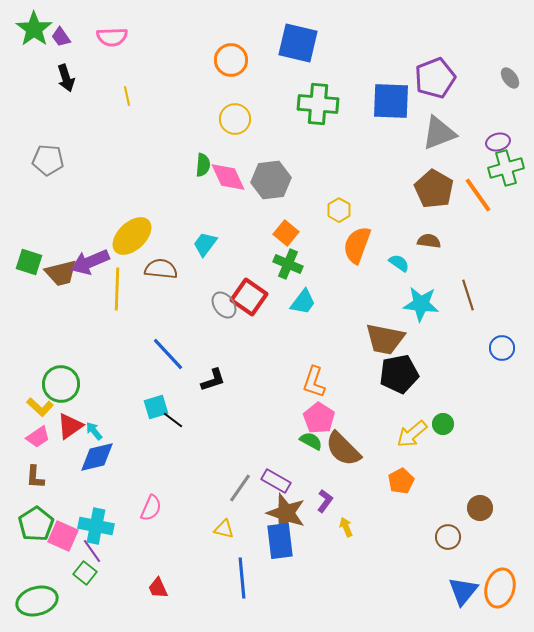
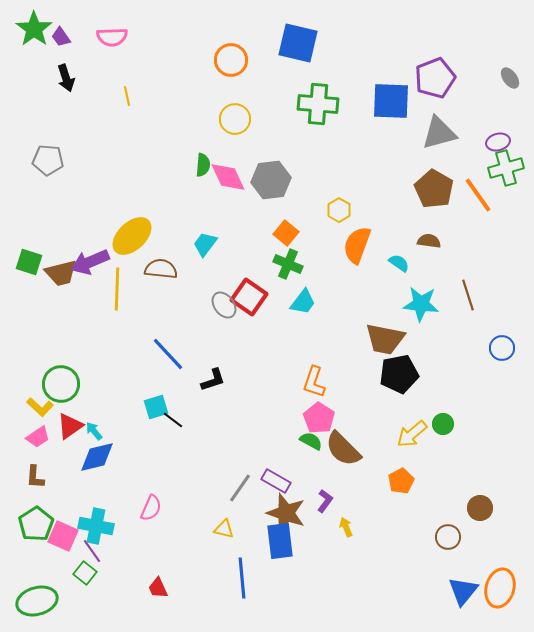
gray triangle at (439, 133): rotated 6 degrees clockwise
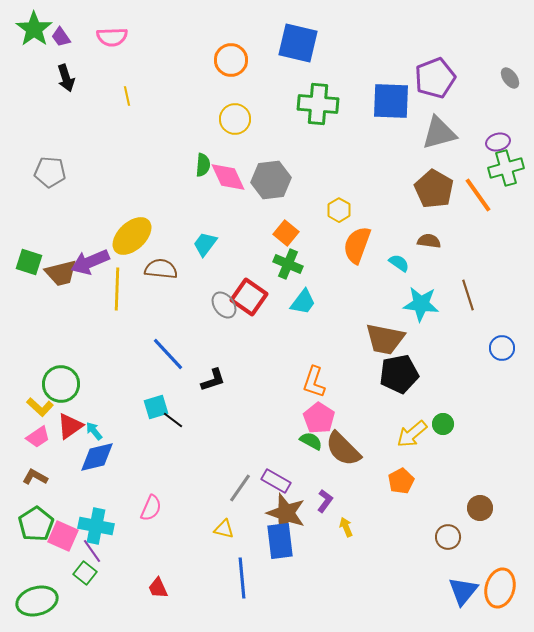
gray pentagon at (48, 160): moved 2 px right, 12 px down
brown L-shape at (35, 477): rotated 115 degrees clockwise
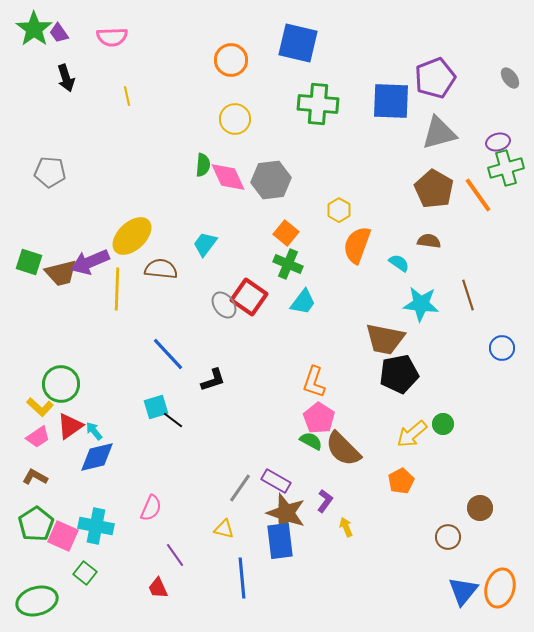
purple trapezoid at (61, 37): moved 2 px left, 4 px up
purple line at (92, 551): moved 83 px right, 4 px down
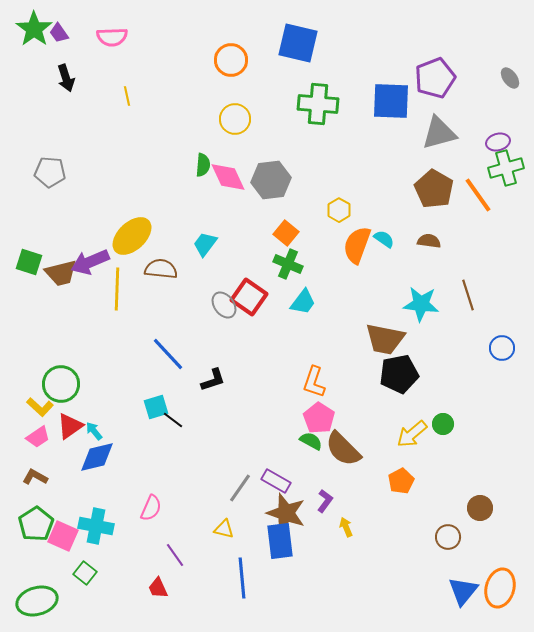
cyan semicircle at (399, 263): moved 15 px left, 24 px up
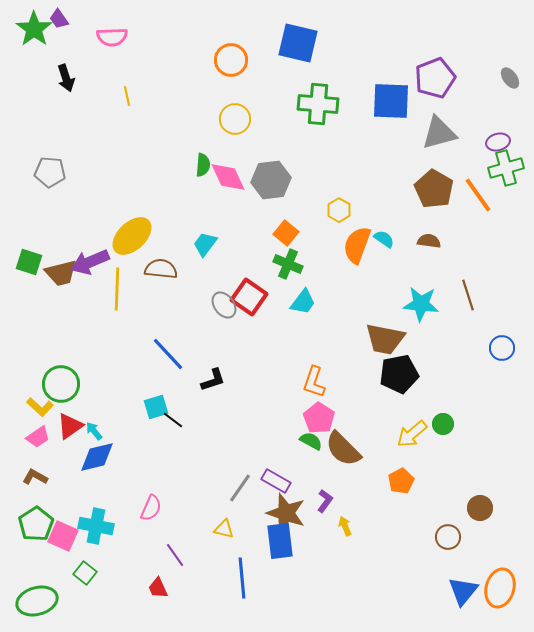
purple trapezoid at (59, 33): moved 14 px up
yellow arrow at (346, 527): moved 1 px left, 1 px up
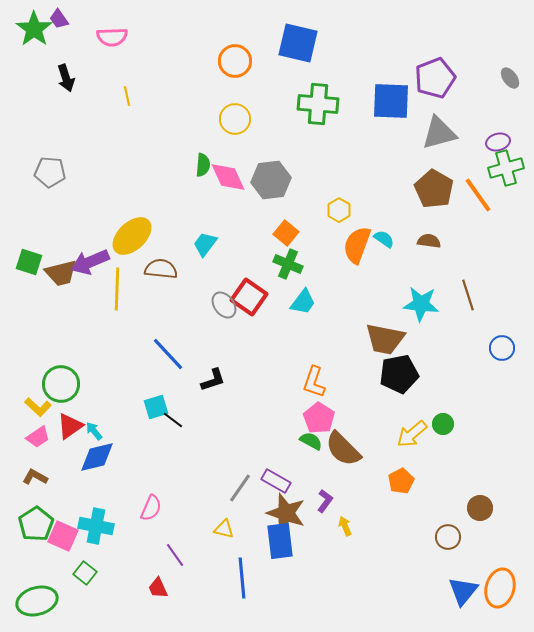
orange circle at (231, 60): moved 4 px right, 1 px down
yellow L-shape at (40, 407): moved 2 px left
